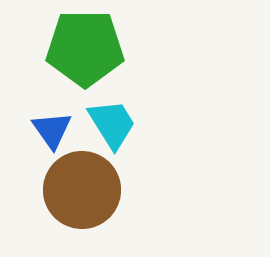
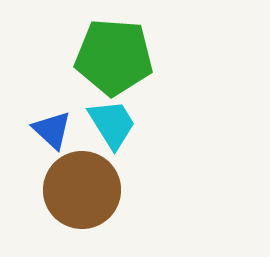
green pentagon: moved 29 px right, 9 px down; rotated 4 degrees clockwise
blue triangle: rotated 12 degrees counterclockwise
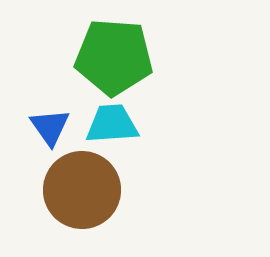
cyan trapezoid: rotated 62 degrees counterclockwise
blue triangle: moved 2 px left, 3 px up; rotated 12 degrees clockwise
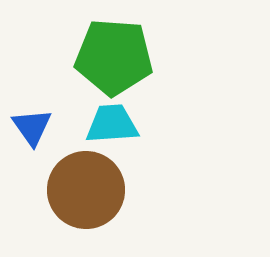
blue triangle: moved 18 px left
brown circle: moved 4 px right
